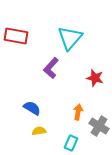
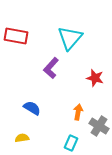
yellow semicircle: moved 17 px left, 7 px down
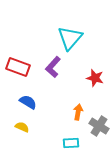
red rectangle: moved 2 px right, 31 px down; rotated 10 degrees clockwise
purple L-shape: moved 2 px right, 1 px up
blue semicircle: moved 4 px left, 6 px up
yellow semicircle: moved 11 px up; rotated 32 degrees clockwise
cyan rectangle: rotated 63 degrees clockwise
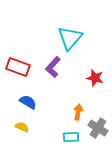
gray cross: moved 1 px left, 2 px down
cyan rectangle: moved 6 px up
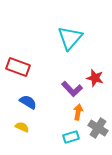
purple L-shape: moved 19 px right, 22 px down; rotated 85 degrees counterclockwise
cyan rectangle: rotated 14 degrees counterclockwise
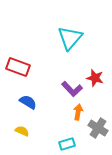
yellow semicircle: moved 4 px down
cyan rectangle: moved 4 px left, 7 px down
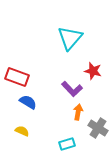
red rectangle: moved 1 px left, 10 px down
red star: moved 2 px left, 7 px up
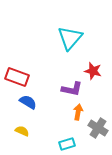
purple L-shape: rotated 35 degrees counterclockwise
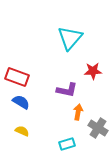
red star: rotated 18 degrees counterclockwise
purple L-shape: moved 5 px left, 1 px down
blue semicircle: moved 7 px left
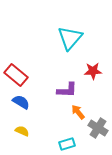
red rectangle: moved 1 px left, 2 px up; rotated 20 degrees clockwise
purple L-shape: rotated 10 degrees counterclockwise
orange arrow: rotated 49 degrees counterclockwise
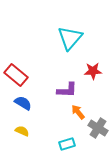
blue semicircle: moved 2 px right, 1 px down
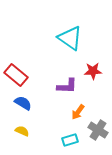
cyan triangle: rotated 36 degrees counterclockwise
purple L-shape: moved 4 px up
orange arrow: rotated 105 degrees counterclockwise
gray cross: moved 2 px down
cyan rectangle: moved 3 px right, 4 px up
